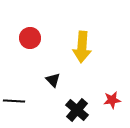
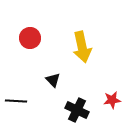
yellow arrow: rotated 16 degrees counterclockwise
black line: moved 2 px right
black cross: rotated 15 degrees counterclockwise
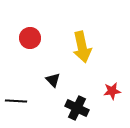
red star: moved 9 px up
black cross: moved 2 px up
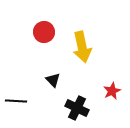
red circle: moved 14 px right, 6 px up
red star: rotated 18 degrees counterclockwise
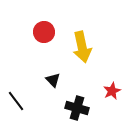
black line: rotated 50 degrees clockwise
black cross: rotated 10 degrees counterclockwise
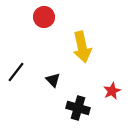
red circle: moved 15 px up
black line: moved 29 px up; rotated 75 degrees clockwise
black cross: moved 1 px right
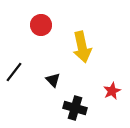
red circle: moved 3 px left, 8 px down
black line: moved 2 px left
black cross: moved 3 px left
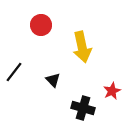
black cross: moved 8 px right
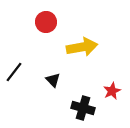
red circle: moved 5 px right, 3 px up
yellow arrow: rotated 88 degrees counterclockwise
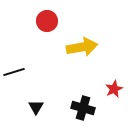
red circle: moved 1 px right, 1 px up
black line: rotated 35 degrees clockwise
black triangle: moved 17 px left, 27 px down; rotated 14 degrees clockwise
red star: moved 2 px right, 2 px up
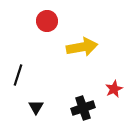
black line: moved 4 px right, 3 px down; rotated 55 degrees counterclockwise
black cross: rotated 35 degrees counterclockwise
